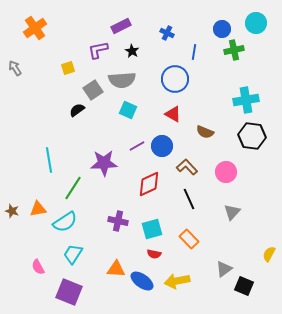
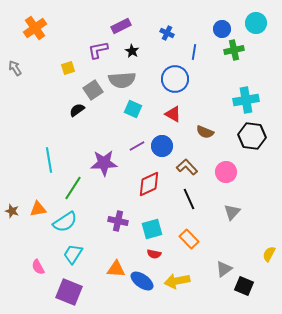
cyan square at (128, 110): moved 5 px right, 1 px up
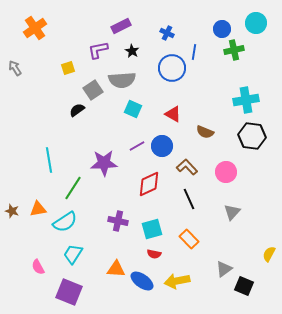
blue circle at (175, 79): moved 3 px left, 11 px up
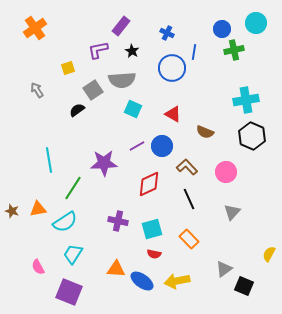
purple rectangle at (121, 26): rotated 24 degrees counterclockwise
gray arrow at (15, 68): moved 22 px right, 22 px down
black hexagon at (252, 136): rotated 16 degrees clockwise
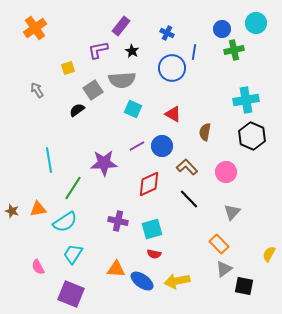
brown semicircle at (205, 132): rotated 78 degrees clockwise
black line at (189, 199): rotated 20 degrees counterclockwise
orange rectangle at (189, 239): moved 30 px right, 5 px down
black square at (244, 286): rotated 12 degrees counterclockwise
purple square at (69, 292): moved 2 px right, 2 px down
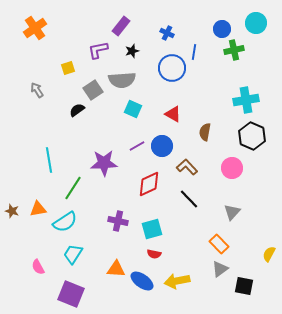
black star at (132, 51): rotated 24 degrees clockwise
pink circle at (226, 172): moved 6 px right, 4 px up
gray triangle at (224, 269): moved 4 px left
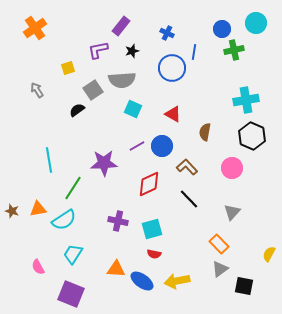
cyan semicircle at (65, 222): moved 1 px left, 2 px up
